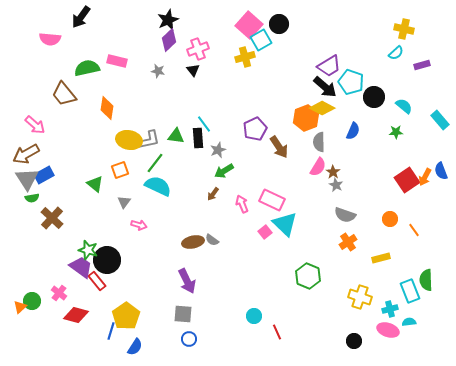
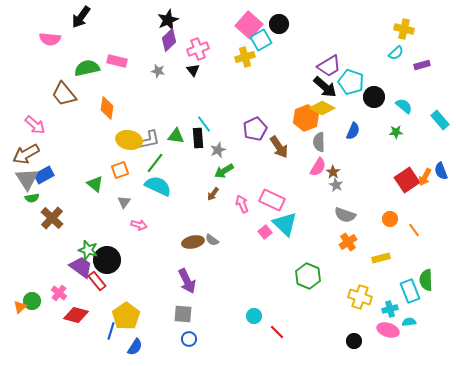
red line at (277, 332): rotated 21 degrees counterclockwise
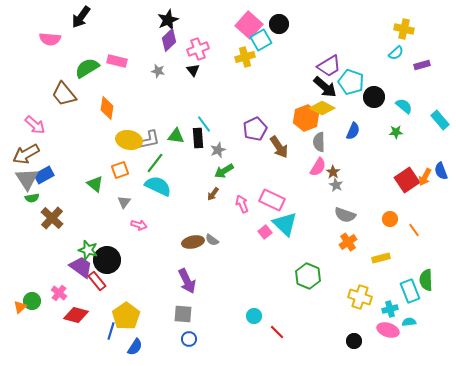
green semicircle at (87, 68): rotated 20 degrees counterclockwise
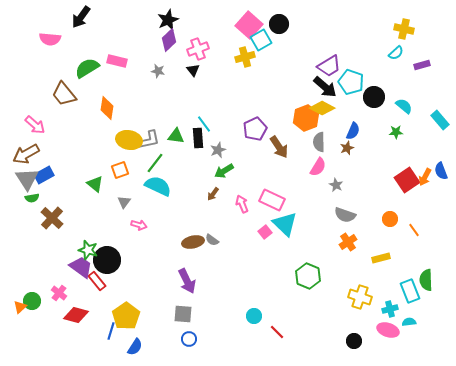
brown star at (333, 172): moved 14 px right, 24 px up; rotated 16 degrees clockwise
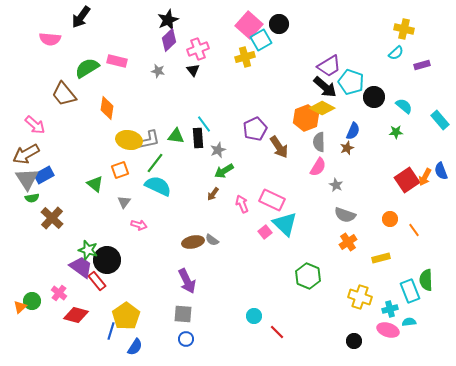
blue circle at (189, 339): moved 3 px left
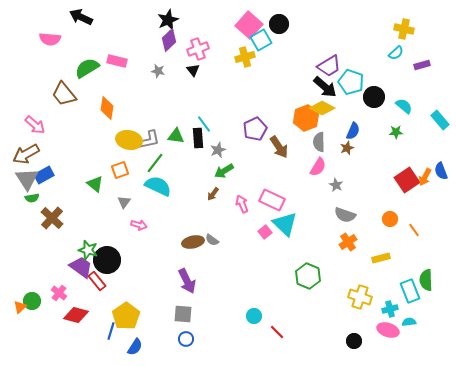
black arrow at (81, 17): rotated 80 degrees clockwise
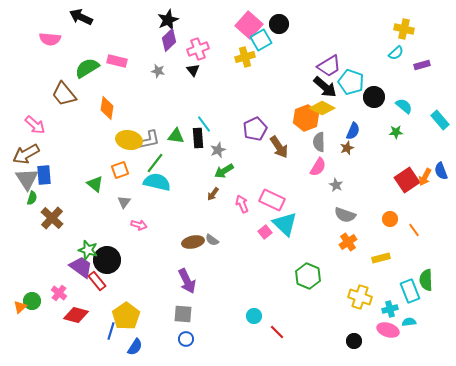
blue rectangle at (44, 175): rotated 66 degrees counterclockwise
cyan semicircle at (158, 186): moved 1 px left, 4 px up; rotated 12 degrees counterclockwise
green semicircle at (32, 198): rotated 64 degrees counterclockwise
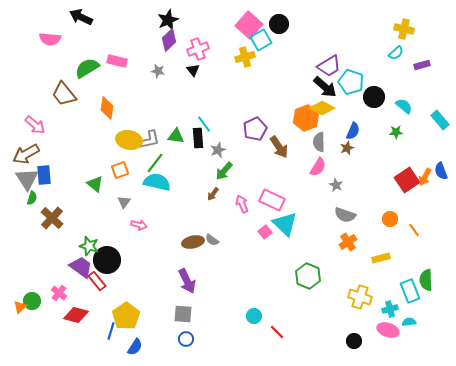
green arrow at (224, 171): rotated 18 degrees counterclockwise
green star at (88, 250): moved 1 px right, 4 px up
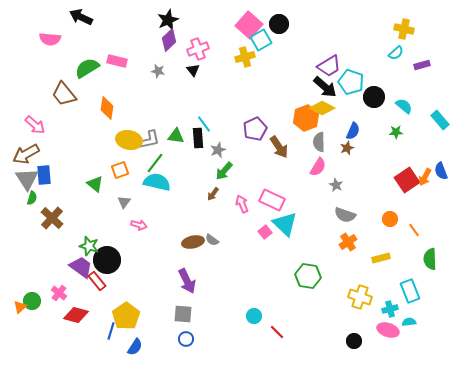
green hexagon at (308, 276): rotated 15 degrees counterclockwise
green semicircle at (426, 280): moved 4 px right, 21 px up
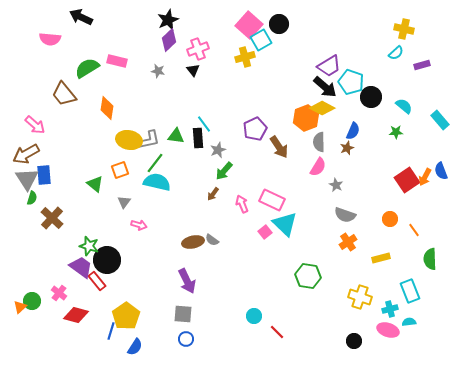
black circle at (374, 97): moved 3 px left
